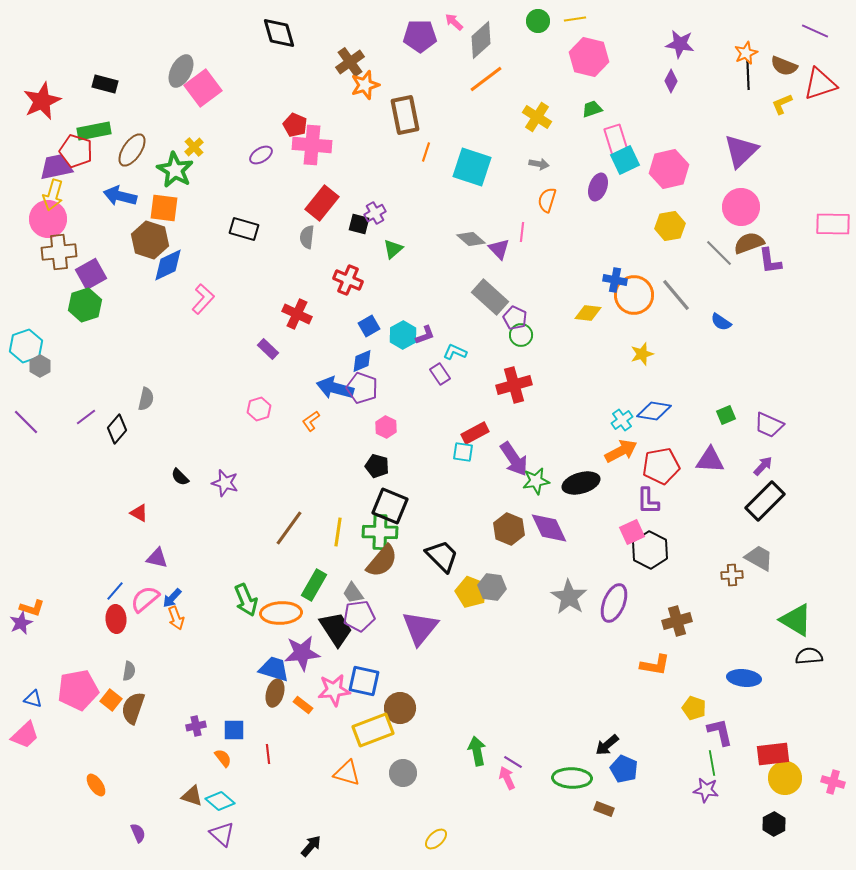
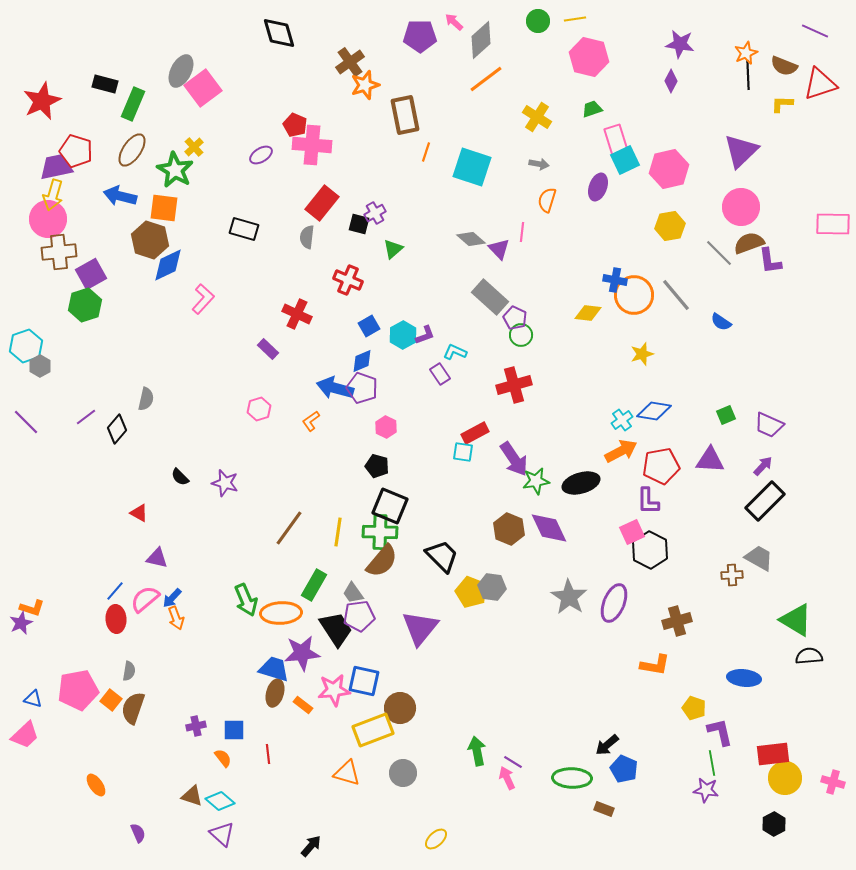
yellow L-shape at (782, 104): rotated 25 degrees clockwise
green rectangle at (94, 131): moved 39 px right, 27 px up; rotated 56 degrees counterclockwise
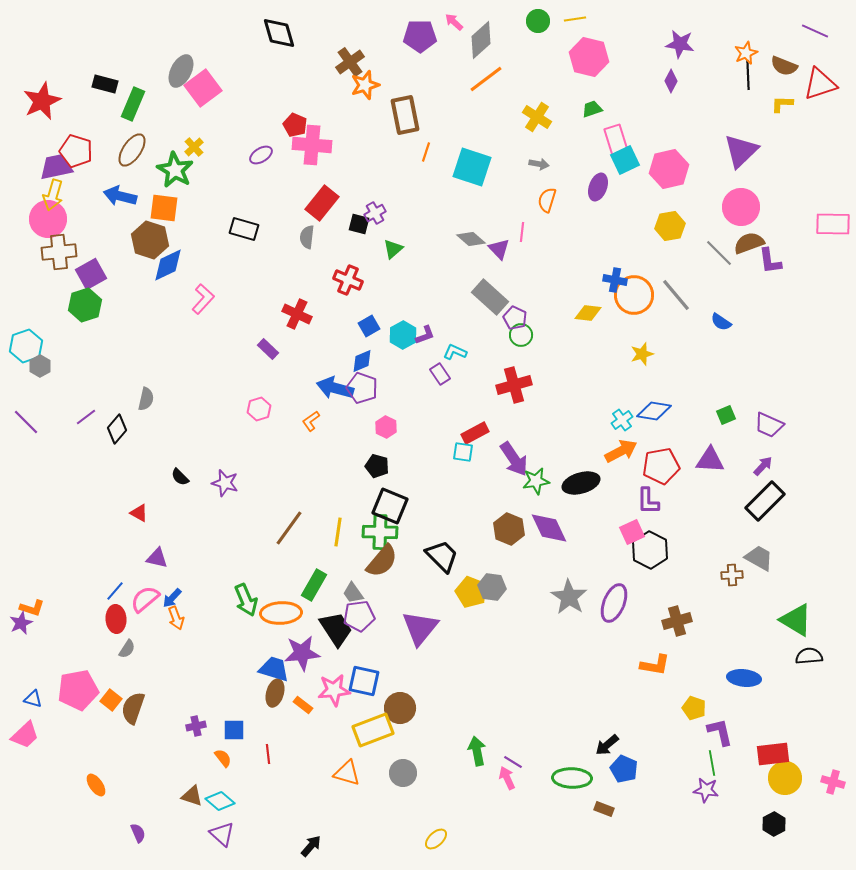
gray semicircle at (129, 671): moved 2 px left, 22 px up; rotated 24 degrees clockwise
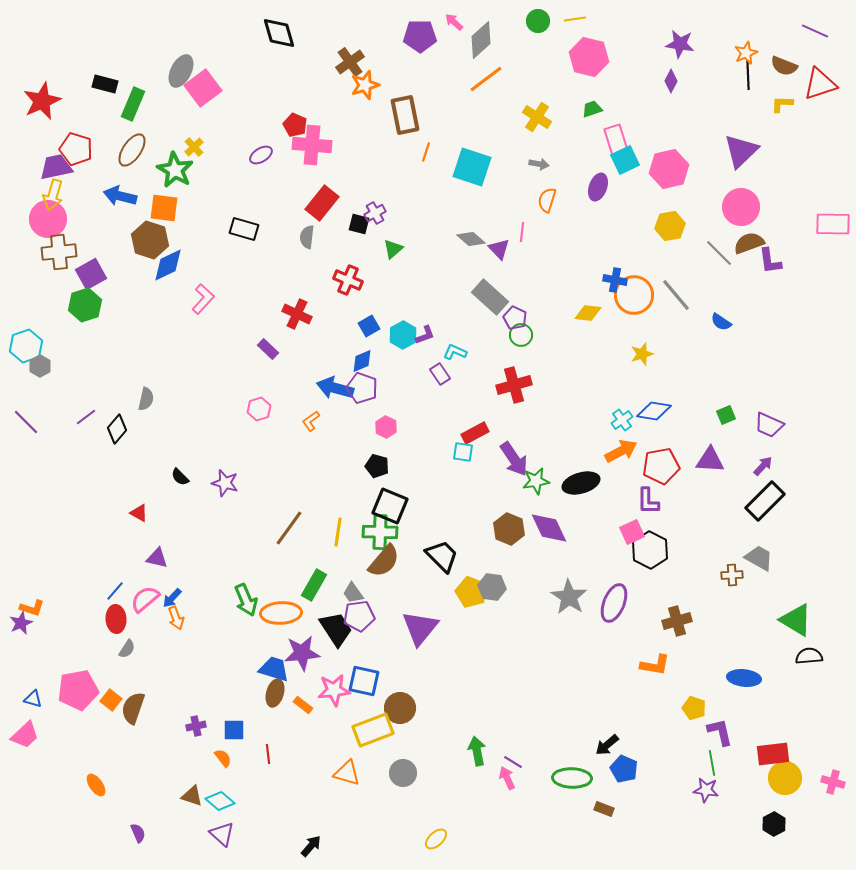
red pentagon at (76, 151): moved 2 px up
brown semicircle at (382, 561): moved 2 px right
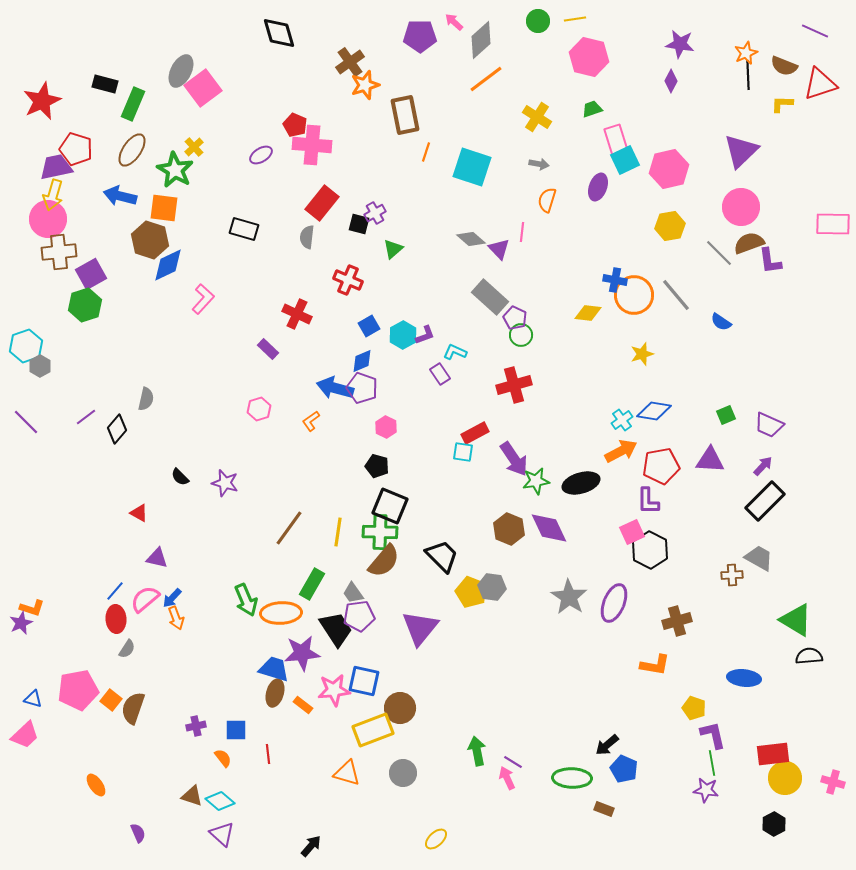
green rectangle at (314, 585): moved 2 px left, 1 px up
blue square at (234, 730): moved 2 px right
purple L-shape at (720, 732): moved 7 px left, 3 px down
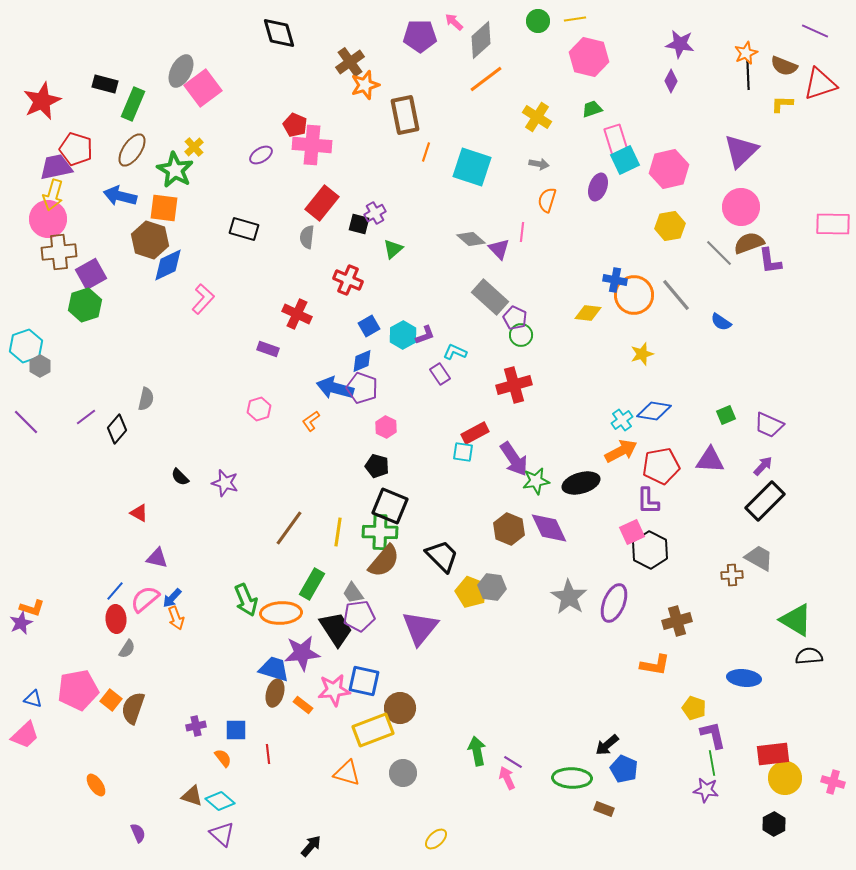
purple rectangle at (268, 349): rotated 25 degrees counterclockwise
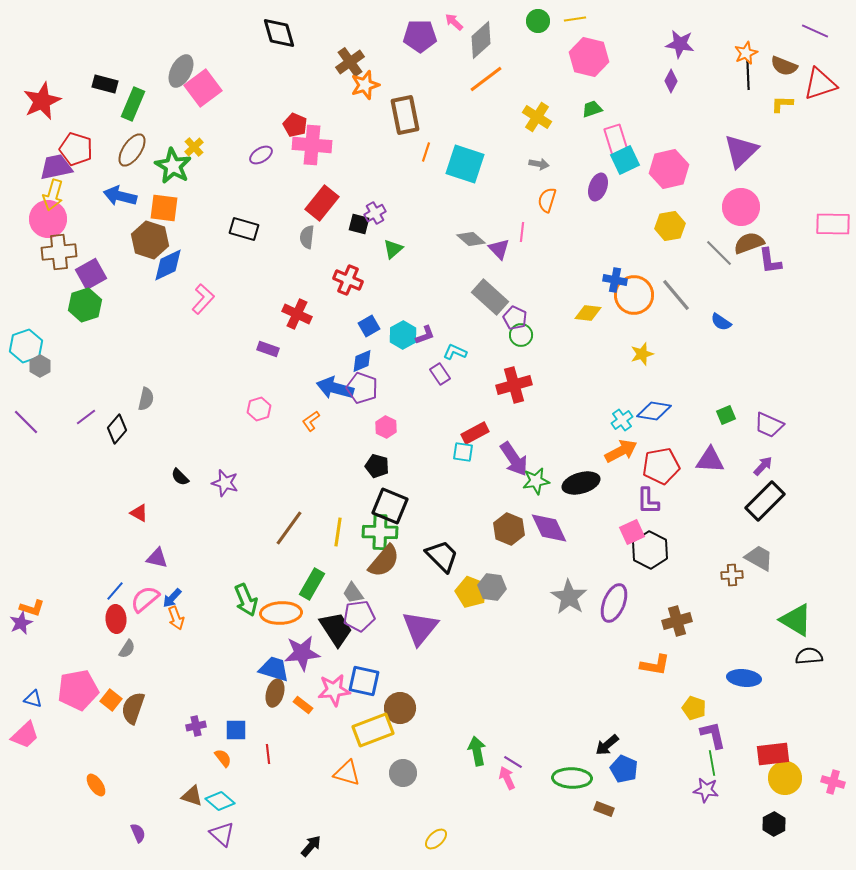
cyan square at (472, 167): moved 7 px left, 3 px up
green star at (175, 170): moved 2 px left, 4 px up
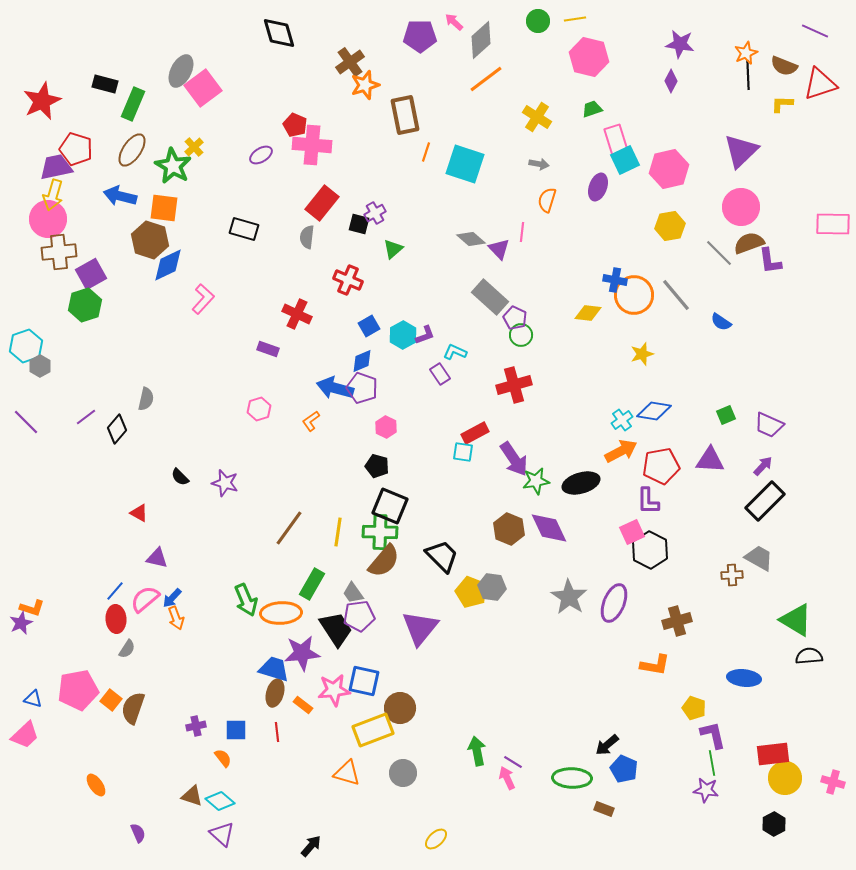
red line at (268, 754): moved 9 px right, 22 px up
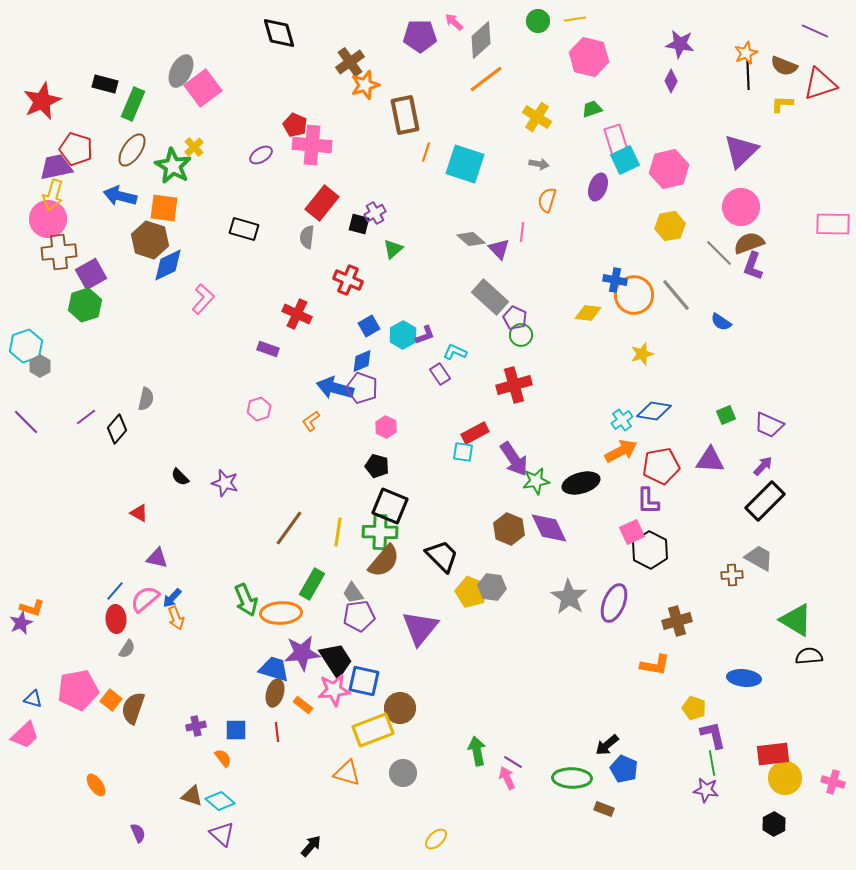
purple L-shape at (770, 261): moved 17 px left, 5 px down; rotated 28 degrees clockwise
black trapezoid at (336, 629): moved 31 px down
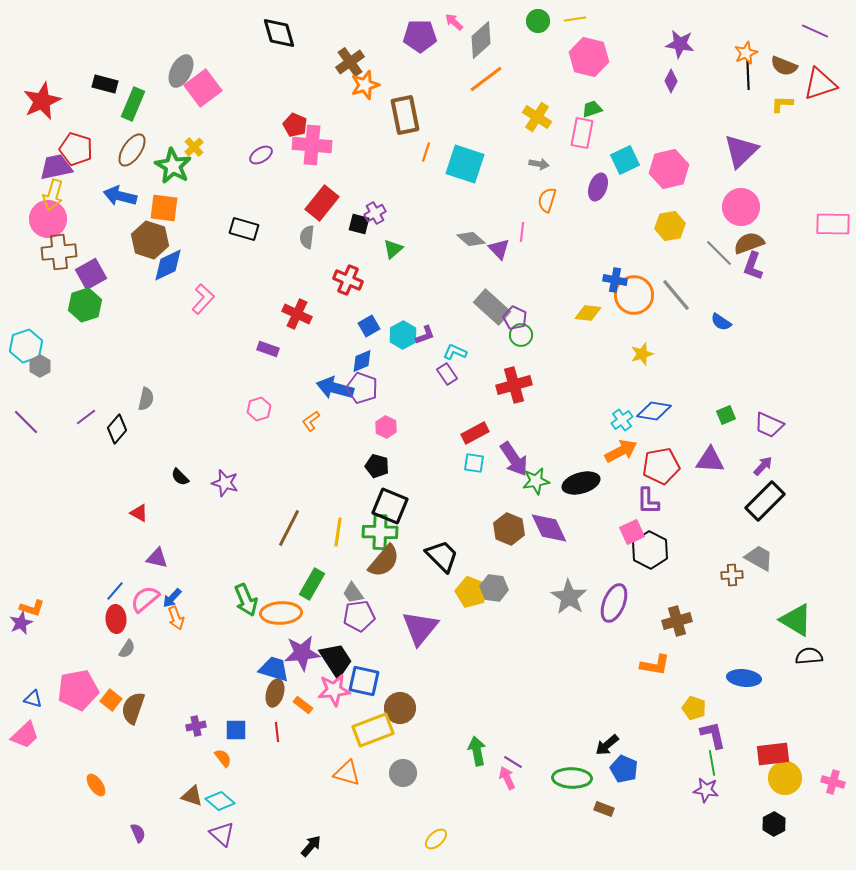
pink rectangle at (616, 140): moved 34 px left, 7 px up; rotated 28 degrees clockwise
gray rectangle at (490, 297): moved 2 px right, 10 px down
purple rectangle at (440, 374): moved 7 px right
cyan square at (463, 452): moved 11 px right, 11 px down
brown line at (289, 528): rotated 9 degrees counterclockwise
gray hexagon at (492, 587): moved 2 px right, 1 px down
